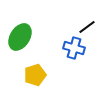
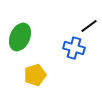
black line: moved 2 px right, 1 px up
green ellipse: rotated 8 degrees counterclockwise
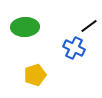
green ellipse: moved 5 px right, 10 px up; rotated 64 degrees clockwise
blue cross: rotated 10 degrees clockwise
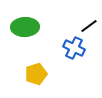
yellow pentagon: moved 1 px right, 1 px up
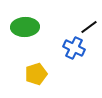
black line: moved 1 px down
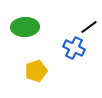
yellow pentagon: moved 3 px up
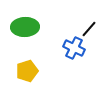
black line: moved 2 px down; rotated 12 degrees counterclockwise
yellow pentagon: moved 9 px left
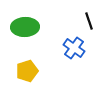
black line: moved 8 px up; rotated 60 degrees counterclockwise
blue cross: rotated 10 degrees clockwise
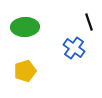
black line: moved 1 px down
yellow pentagon: moved 2 px left
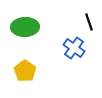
yellow pentagon: rotated 20 degrees counterclockwise
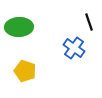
green ellipse: moved 6 px left
yellow pentagon: rotated 15 degrees counterclockwise
